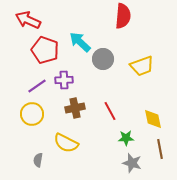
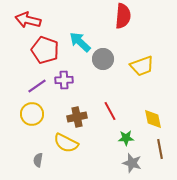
red arrow: rotated 10 degrees counterclockwise
brown cross: moved 2 px right, 9 px down
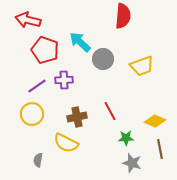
yellow diamond: moved 2 px right, 2 px down; rotated 55 degrees counterclockwise
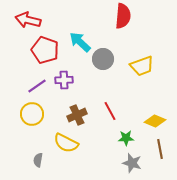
brown cross: moved 2 px up; rotated 12 degrees counterclockwise
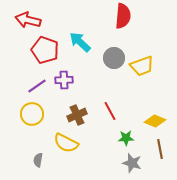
gray circle: moved 11 px right, 1 px up
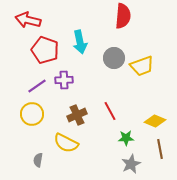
cyan arrow: rotated 145 degrees counterclockwise
gray star: moved 1 px left, 1 px down; rotated 30 degrees clockwise
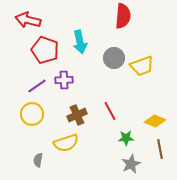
yellow semicircle: rotated 45 degrees counterclockwise
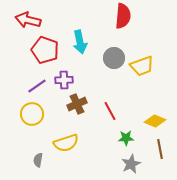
brown cross: moved 11 px up
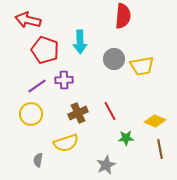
cyan arrow: rotated 10 degrees clockwise
gray circle: moved 1 px down
yellow trapezoid: rotated 10 degrees clockwise
brown cross: moved 1 px right, 9 px down
yellow circle: moved 1 px left
gray star: moved 25 px left, 1 px down
